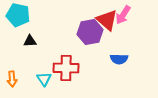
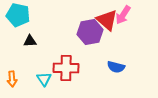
blue semicircle: moved 3 px left, 8 px down; rotated 12 degrees clockwise
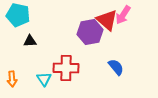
blue semicircle: rotated 144 degrees counterclockwise
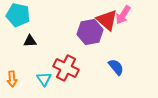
red cross: rotated 25 degrees clockwise
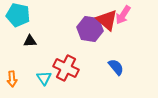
purple hexagon: moved 3 px up; rotated 20 degrees clockwise
cyan triangle: moved 1 px up
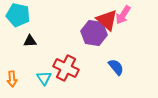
purple hexagon: moved 4 px right, 4 px down
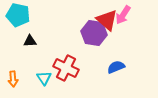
blue semicircle: rotated 72 degrees counterclockwise
orange arrow: moved 1 px right
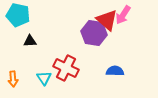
blue semicircle: moved 1 px left, 4 px down; rotated 24 degrees clockwise
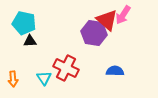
cyan pentagon: moved 6 px right, 8 px down
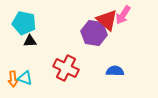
cyan triangle: moved 19 px left; rotated 35 degrees counterclockwise
